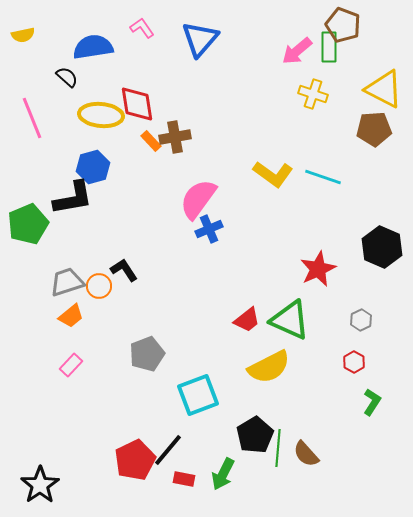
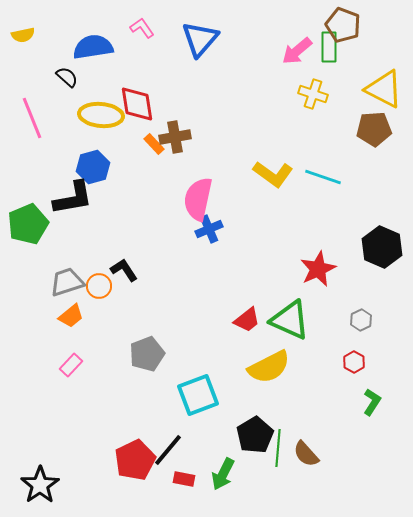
orange rectangle at (151, 141): moved 3 px right, 3 px down
pink semicircle at (198, 199): rotated 24 degrees counterclockwise
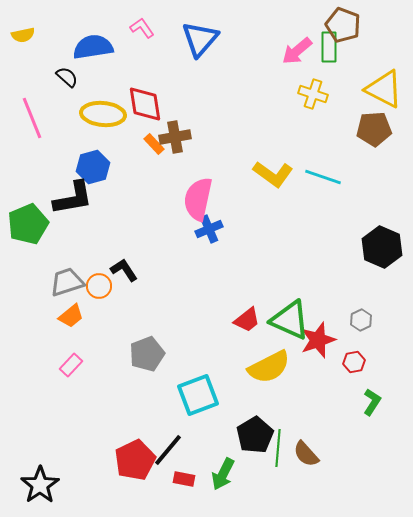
red diamond at (137, 104): moved 8 px right
yellow ellipse at (101, 115): moved 2 px right, 1 px up
red star at (318, 269): moved 71 px down; rotated 6 degrees clockwise
red hexagon at (354, 362): rotated 20 degrees clockwise
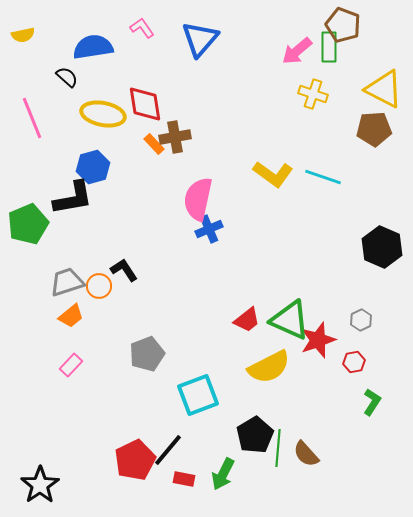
yellow ellipse at (103, 114): rotated 6 degrees clockwise
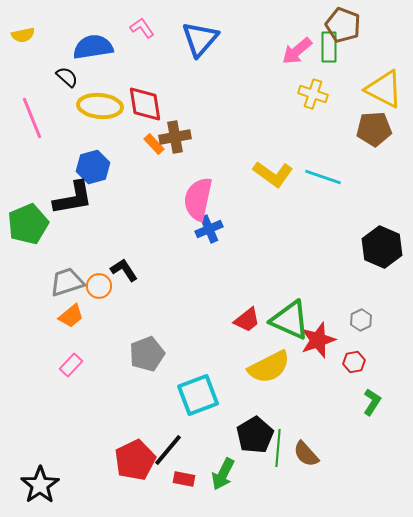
yellow ellipse at (103, 114): moved 3 px left, 8 px up; rotated 6 degrees counterclockwise
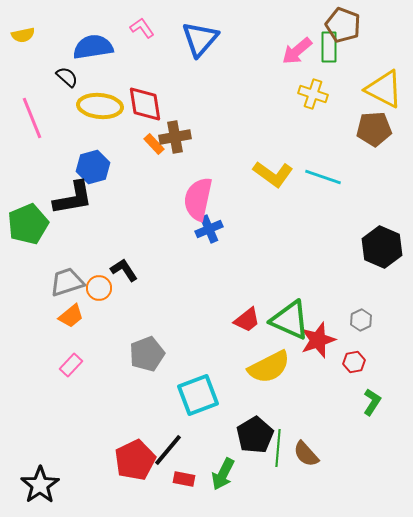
orange circle at (99, 286): moved 2 px down
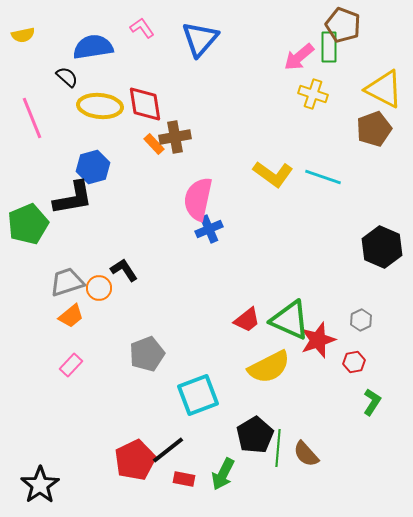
pink arrow at (297, 51): moved 2 px right, 6 px down
brown pentagon at (374, 129): rotated 16 degrees counterclockwise
black line at (168, 450): rotated 12 degrees clockwise
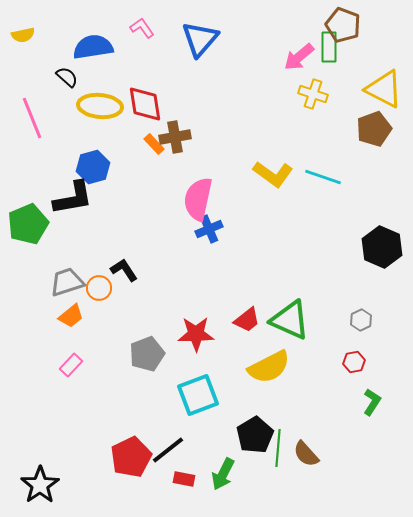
red star at (318, 340): moved 122 px left, 6 px up; rotated 18 degrees clockwise
red pentagon at (135, 460): moved 4 px left, 3 px up
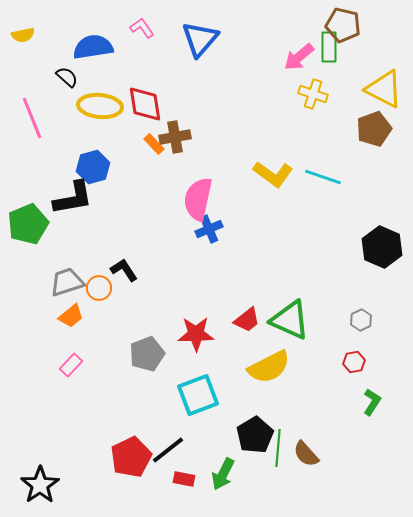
brown pentagon at (343, 25): rotated 8 degrees counterclockwise
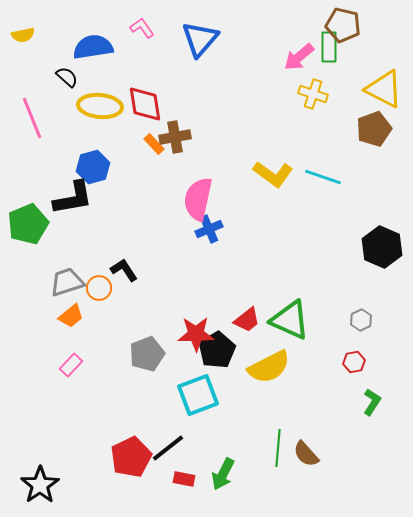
black pentagon at (255, 435): moved 38 px left, 85 px up
black line at (168, 450): moved 2 px up
